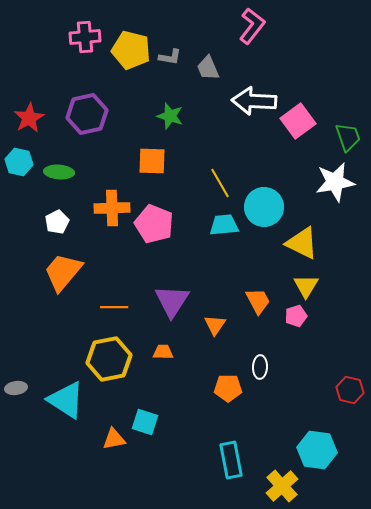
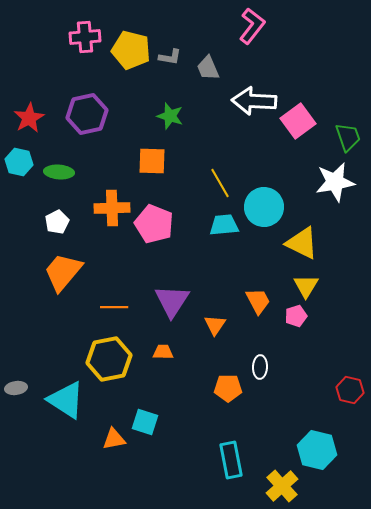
cyan hexagon at (317, 450): rotated 6 degrees clockwise
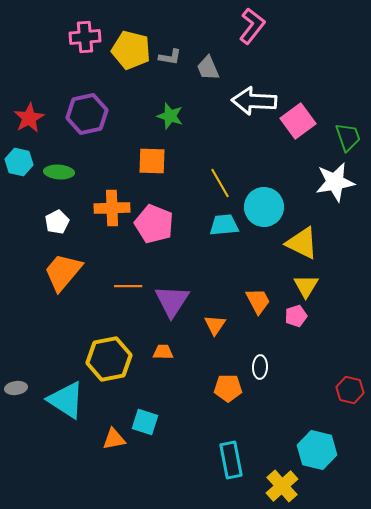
orange line at (114, 307): moved 14 px right, 21 px up
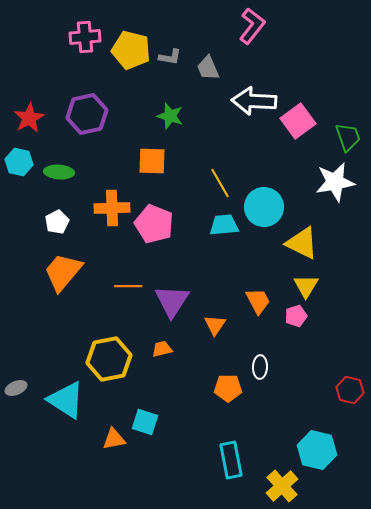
orange trapezoid at (163, 352): moved 1 px left, 3 px up; rotated 15 degrees counterclockwise
gray ellipse at (16, 388): rotated 15 degrees counterclockwise
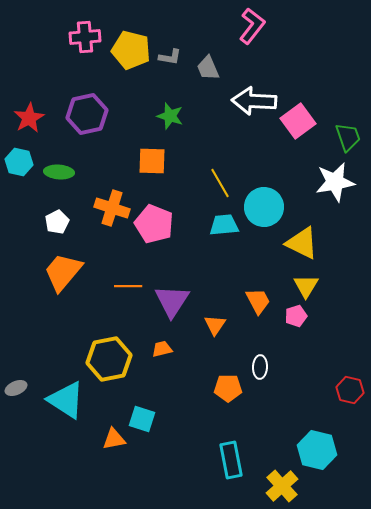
orange cross at (112, 208): rotated 20 degrees clockwise
cyan square at (145, 422): moved 3 px left, 3 px up
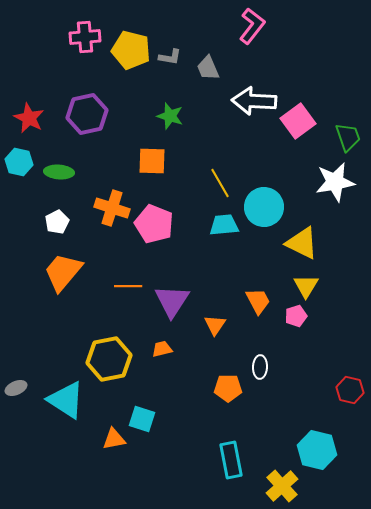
red star at (29, 118): rotated 16 degrees counterclockwise
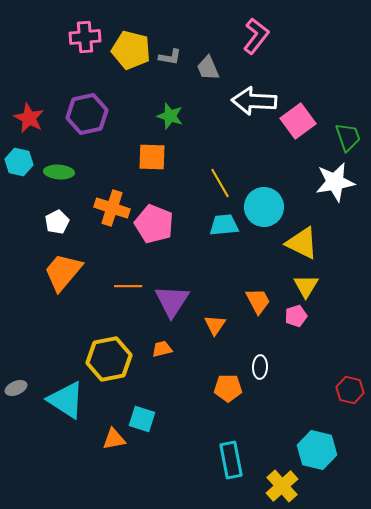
pink L-shape at (252, 26): moved 4 px right, 10 px down
orange square at (152, 161): moved 4 px up
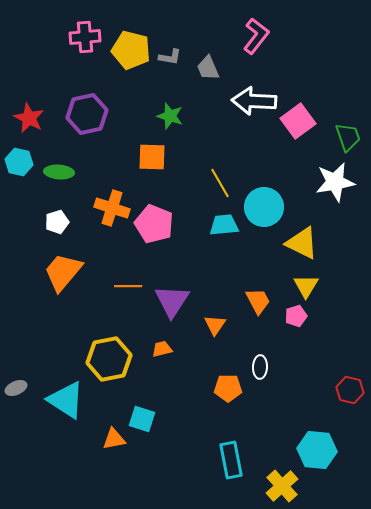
white pentagon at (57, 222): rotated 10 degrees clockwise
cyan hexagon at (317, 450): rotated 9 degrees counterclockwise
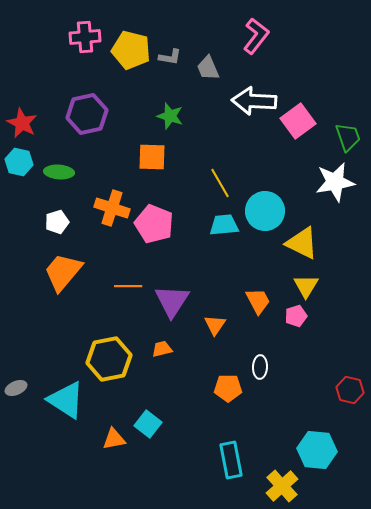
red star at (29, 118): moved 7 px left, 5 px down
cyan circle at (264, 207): moved 1 px right, 4 px down
cyan square at (142, 419): moved 6 px right, 5 px down; rotated 20 degrees clockwise
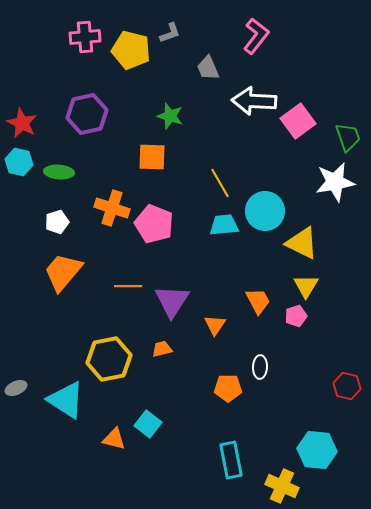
gray L-shape at (170, 57): moved 24 px up; rotated 30 degrees counterclockwise
red hexagon at (350, 390): moved 3 px left, 4 px up
orange triangle at (114, 439): rotated 25 degrees clockwise
yellow cross at (282, 486): rotated 24 degrees counterclockwise
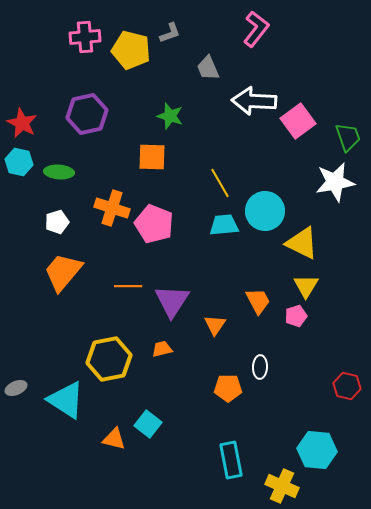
pink L-shape at (256, 36): moved 7 px up
